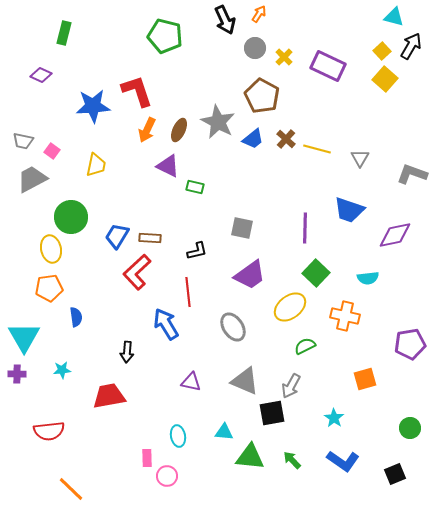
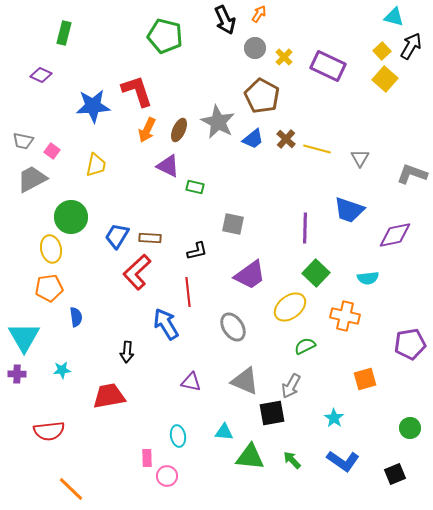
gray square at (242, 228): moved 9 px left, 4 px up
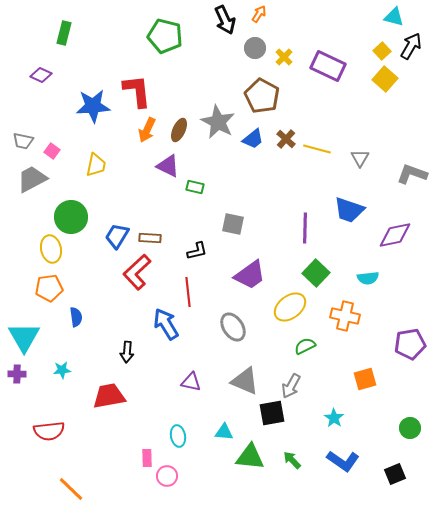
red L-shape at (137, 91): rotated 12 degrees clockwise
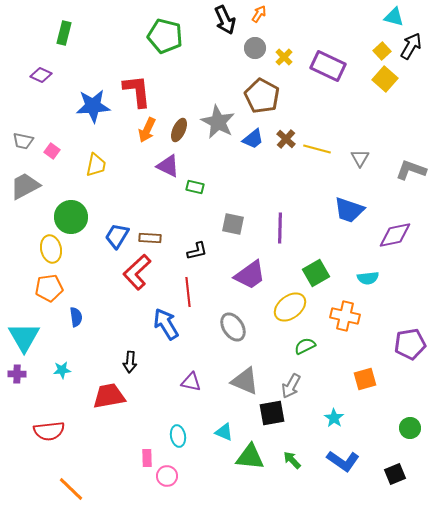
gray L-shape at (412, 174): moved 1 px left, 4 px up
gray trapezoid at (32, 179): moved 7 px left, 7 px down
purple line at (305, 228): moved 25 px left
green square at (316, 273): rotated 16 degrees clockwise
black arrow at (127, 352): moved 3 px right, 10 px down
cyan triangle at (224, 432): rotated 18 degrees clockwise
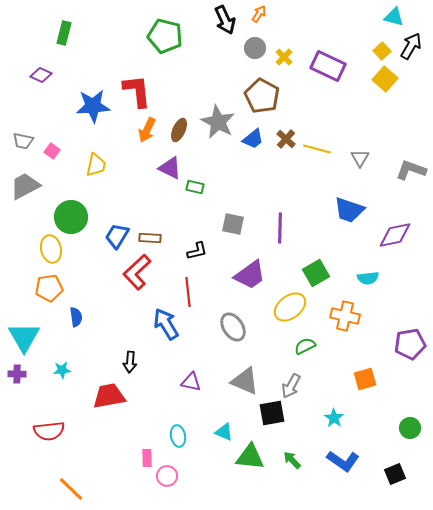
purple triangle at (168, 166): moved 2 px right, 2 px down
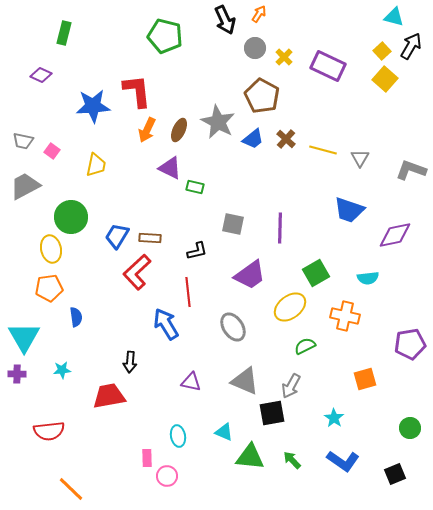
yellow line at (317, 149): moved 6 px right, 1 px down
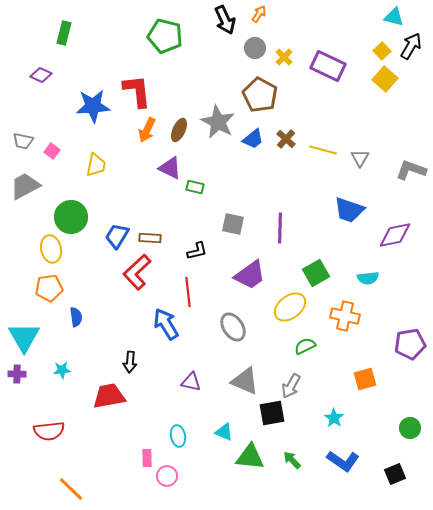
brown pentagon at (262, 96): moved 2 px left, 1 px up
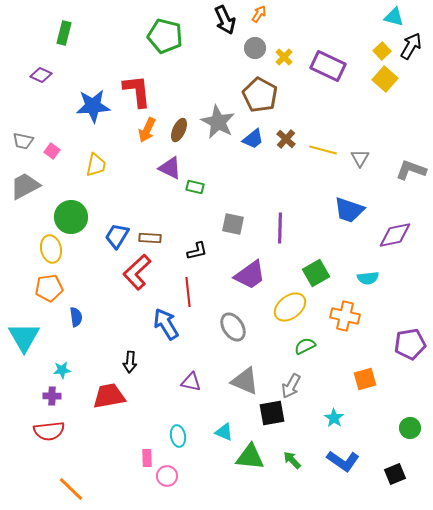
purple cross at (17, 374): moved 35 px right, 22 px down
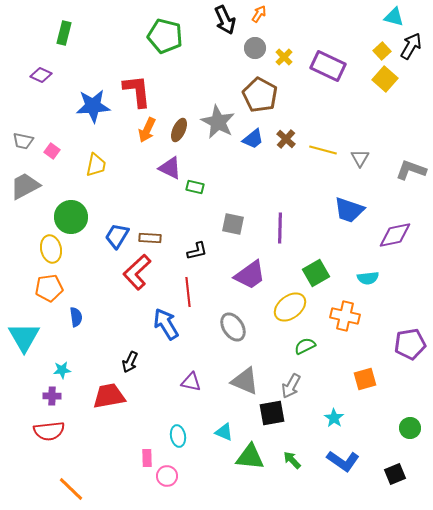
black arrow at (130, 362): rotated 20 degrees clockwise
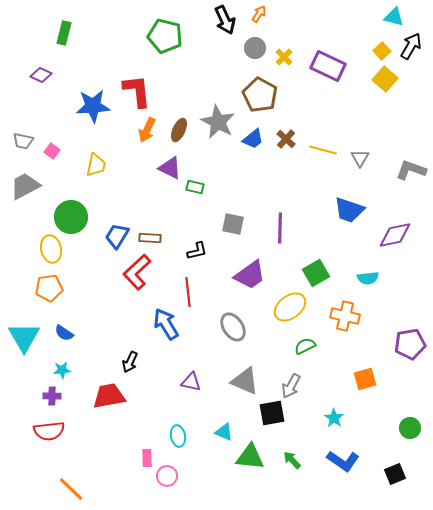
blue semicircle at (76, 317): moved 12 px left, 16 px down; rotated 132 degrees clockwise
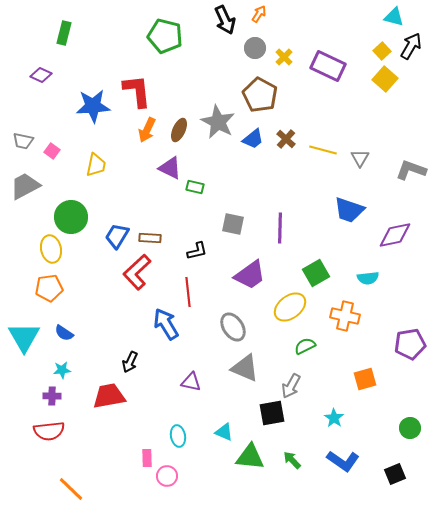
gray triangle at (245, 381): moved 13 px up
